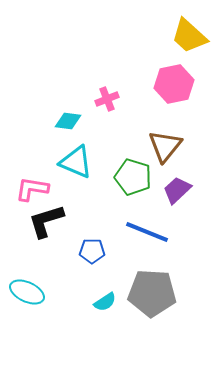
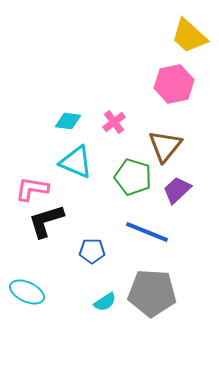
pink cross: moved 7 px right, 23 px down; rotated 15 degrees counterclockwise
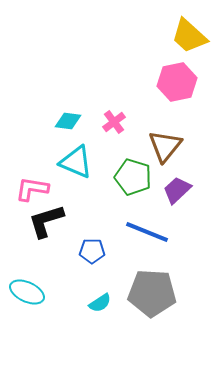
pink hexagon: moved 3 px right, 2 px up
cyan semicircle: moved 5 px left, 1 px down
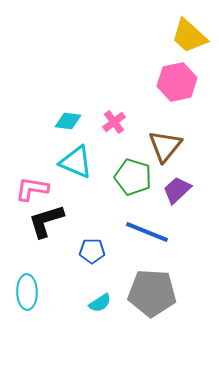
cyan ellipse: rotated 64 degrees clockwise
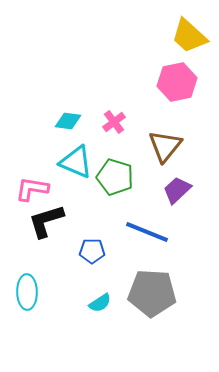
green pentagon: moved 18 px left
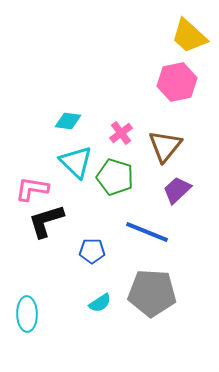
pink cross: moved 7 px right, 11 px down
cyan triangle: rotated 21 degrees clockwise
cyan ellipse: moved 22 px down
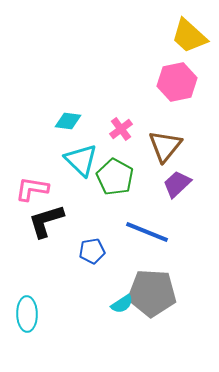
pink cross: moved 4 px up
cyan triangle: moved 5 px right, 2 px up
green pentagon: rotated 12 degrees clockwise
purple trapezoid: moved 6 px up
blue pentagon: rotated 10 degrees counterclockwise
cyan semicircle: moved 22 px right, 1 px down
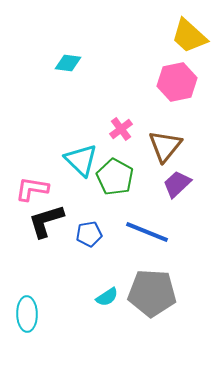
cyan diamond: moved 58 px up
blue pentagon: moved 3 px left, 17 px up
cyan semicircle: moved 15 px left, 7 px up
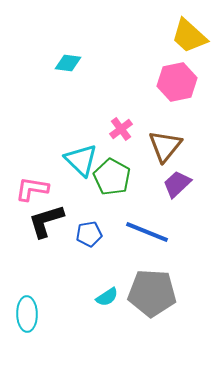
green pentagon: moved 3 px left
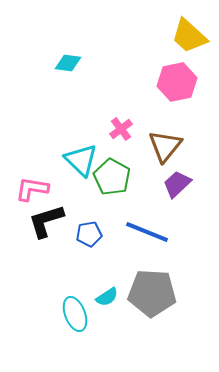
cyan ellipse: moved 48 px right; rotated 20 degrees counterclockwise
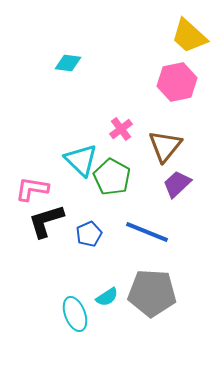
blue pentagon: rotated 15 degrees counterclockwise
